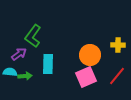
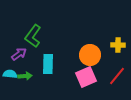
cyan semicircle: moved 2 px down
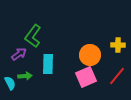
cyan semicircle: moved 9 px down; rotated 56 degrees clockwise
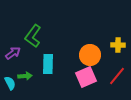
purple arrow: moved 6 px left, 1 px up
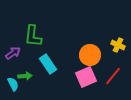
green L-shape: rotated 30 degrees counterclockwise
yellow cross: rotated 24 degrees clockwise
cyan rectangle: rotated 36 degrees counterclockwise
red line: moved 4 px left
cyan semicircle: moved 3 px right, 1 px down
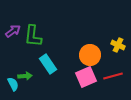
purple arrow: moved 22 px up
red line: rotated 36 degrees clockwise
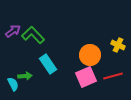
green L-shape: moved 1 px up; rotated 130 degrees clockwise
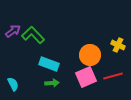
cyan rectangle: moved 1 px right; rotated 36 degrees counterclockwise
green arrow: moved 27 px right, 7 px down
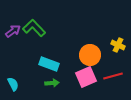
green L-shape: moved 1 px right, 7 px up
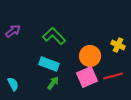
green L-shape: moved 20 px right, 8 px down
orange circle: moved 1 px down
pink square: moved 1 px right
green arrow: moved 1 px right; rotated 48 degrees counterclockwise
